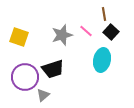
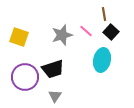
gray triangle: moved 12 px right, 1 px down; rotated 16 degrees counterclockwise
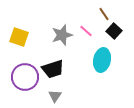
brown line: rotated 24 degrees counterclockwise
black square: moved 3 px right, 1 px up
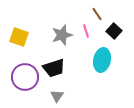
brown line: moved 7 px left
pink line: rotated 32 degrees clockwise
black trapezoid: moved 1 px right, 1 px up
gray triangle: moved 2 px right
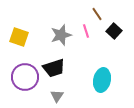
gray star: moved 1 px left
cyan ellipse: moved 20 px down
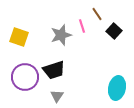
pink line: moved 4 px left, 5 px up
black trapezoid: moved 2 px down
cyan ellipse: moved 15 px right, 8 px down
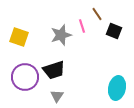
black square: rotated 21 degrees counterclockwise
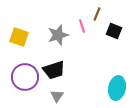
brown line: rotated 56 degrees clockwise
gray star: moved 3 px left
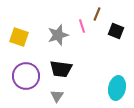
black square: moved 2 px right
black trapezoid: moved 7 px right, 1 px up; rotated 25 degrees clockwise
purple circle: moved 1 px right, 1 px up
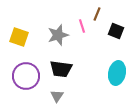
cyan ellipse: moved 15 px up
